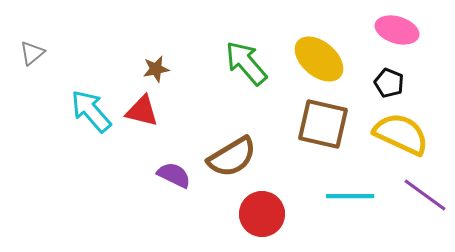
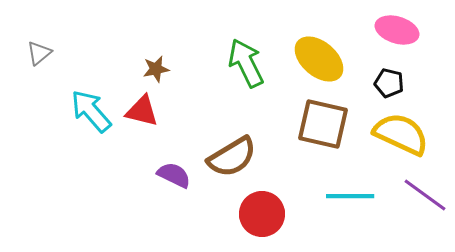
gray triangle: moved 7 px right
green arrow: rotated 15 degrees clockwise
black pentagon: rotated 8 degrees counterclockwise
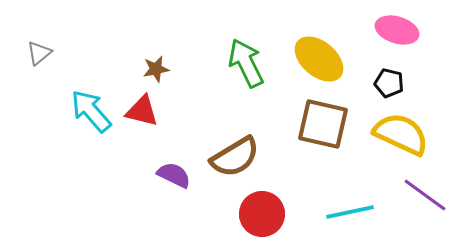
brown semicircle: moved 3 px right
cyan line: moved 16 px down; rotated 12 degrees counterclockwise
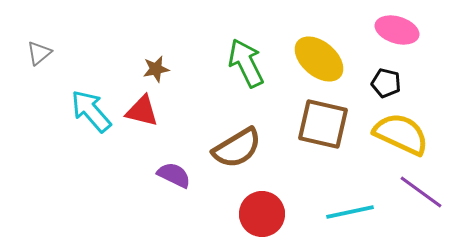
black pentagon: moved 3 px left
brown semicircle: moved 2 px right, 9 px up
purple line: moved 4 px left, 3 px up
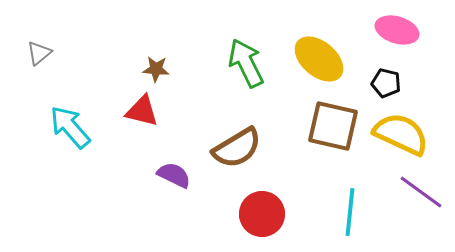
brown star: rotated 16 degrees clockwise
cyan arrow: moved 21 px left, 16 px down
brown square: moved 10 px right, 2 px down
cyan line: rotated 72 degrees counterclockwise
